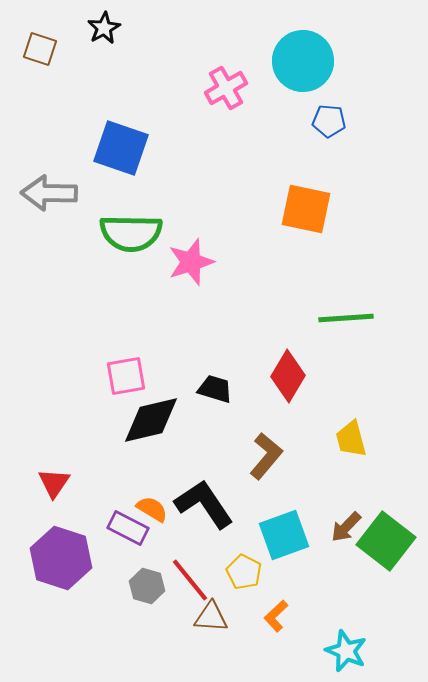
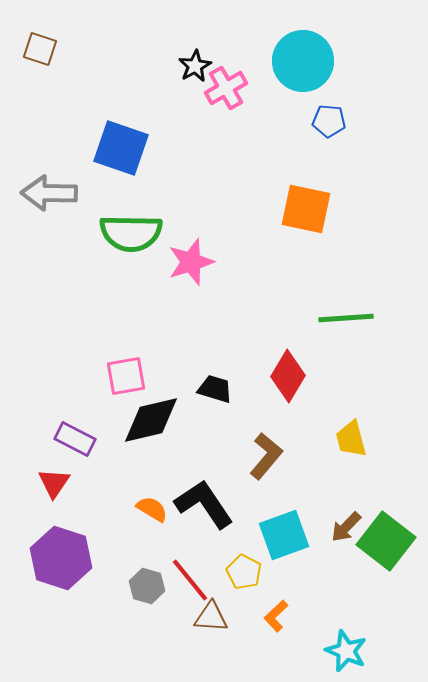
black star: moved 91 px right, 38 px down
purple rectangle: moved 53 px left, 89 px up
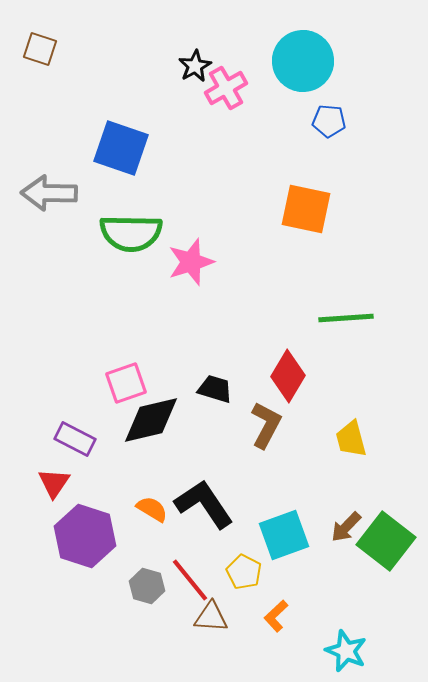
pink square: moved 7 px down; rotated 9 degrees counterclockwise
brown L-shape: moved 31 px up; rotated 12 degrees counterclockwise
purple hexagon: moved 24 px right, 22 px up
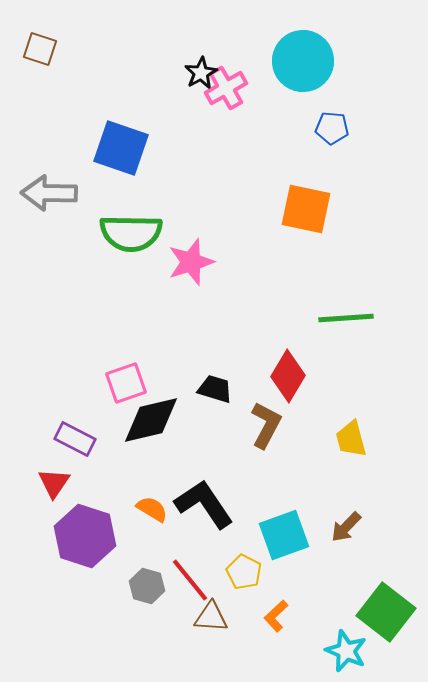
black star: moved 6 px right, 7 px down
blue pentagon: moved 3 px right, 7 px down
green square: moved 71 px down
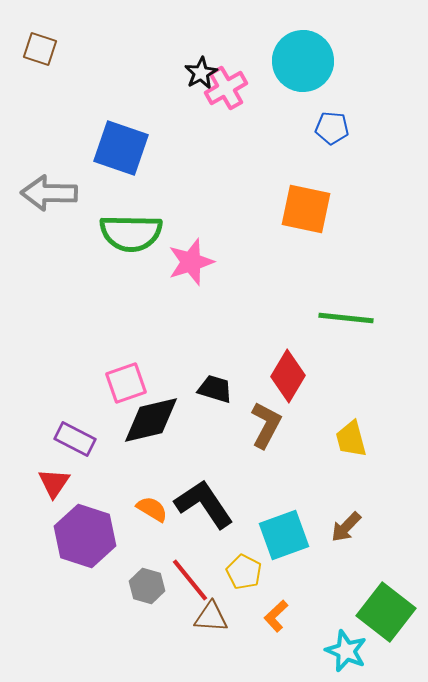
green line: rotated 10 degrees clockwise
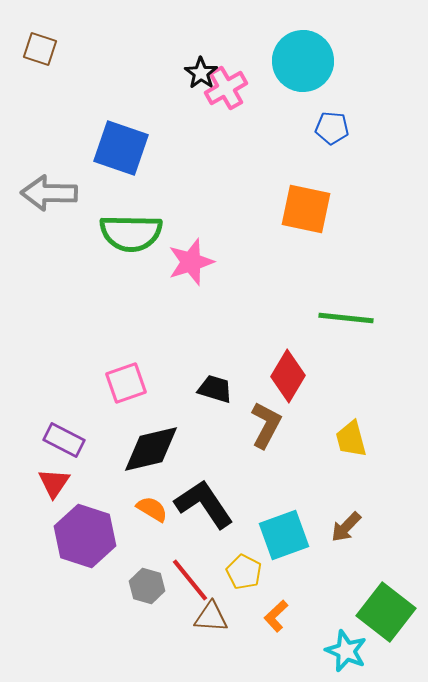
black star: rotated 8 degrees counterclockwise
black diamond: moved 29 px down
purple rectangle: moved 11 px left, 1 px down
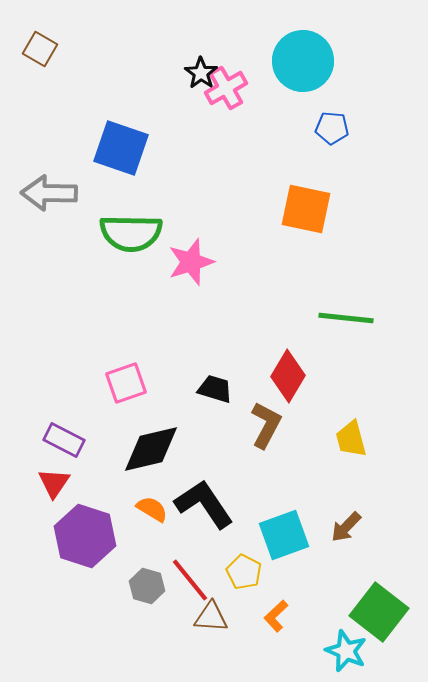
brown square: rotated 12 degrees clockwise
green square: moved 7 px left
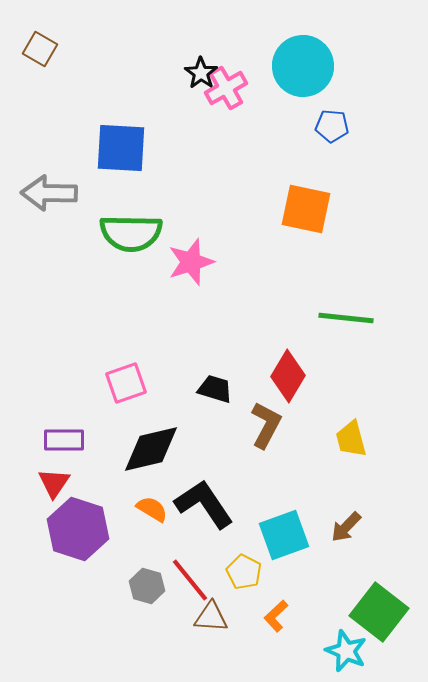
cyan circle: moved 5 px down
blue pentagon: moved 2 px up
blue square: rotated 16 degrees counterclockwise
purple rectangle: rotated 27 degrees counterclockwise
purple hexagon: moved 7 px left, 7 px up
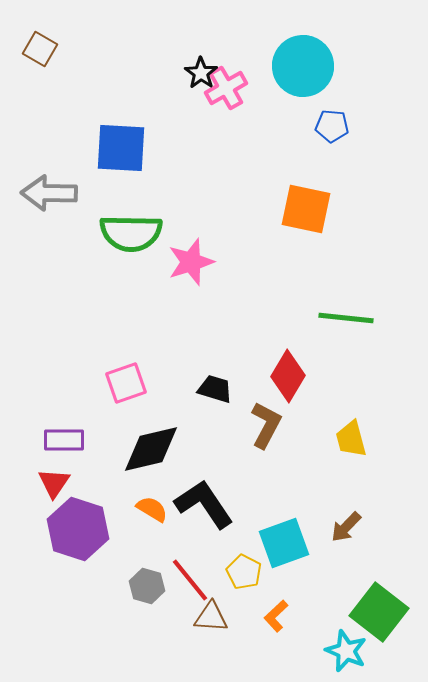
cyan square: moved 8 px down
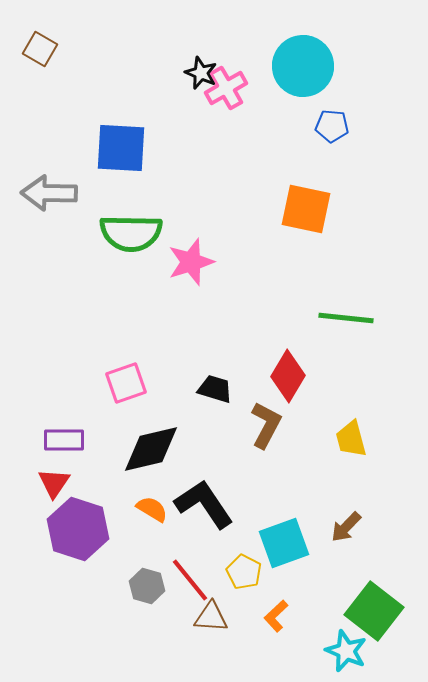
black star: rotated 12 degrees counterclockwise
green square: moved 5 px left, 1 px up
